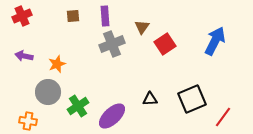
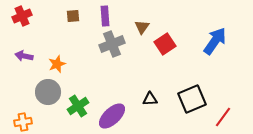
blue arrow: rotated 8 degrees clockwise
orange cross: moved 5 px left, 1 px down; rotated 18 degrees counterclockwise
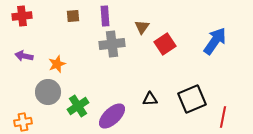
red cross: rotated 18 degrees clockwise
gray cross: rotated 15 degrees clockwise
red line: rotated 25 degrees counterclockwise
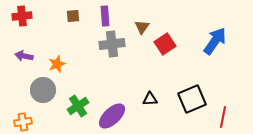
gray circle: moved 5 px left, 2 px up
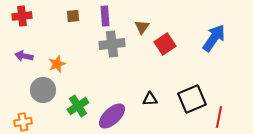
blue arrow: moved 1 px left, 3 px up
red line: moved 4 px left
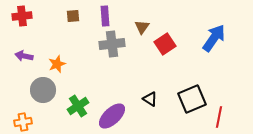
black triangle: rotated 35 degrees clockwise
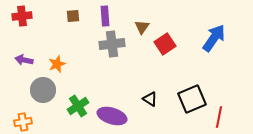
purple arrow: moved 4 px down
purple ellipse: rotated 60 degrees clockwise
